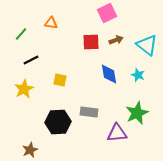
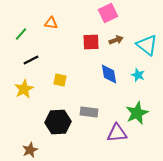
pink square: moved 1 px right
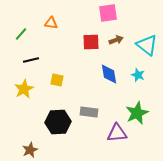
pink square: rotated 18 degrees clockwise
black line: rotated 14 degrees clockwise
yellow square: moved 3 px left
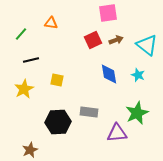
red square: moved 2 px right, 2 px up; rotated 24 degrees counterclockwise
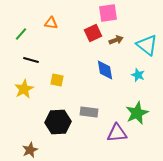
red square: moved 7 px up
black line: rotated 28 degrees clockwise
blue diamond: moved 4 px left, 4 px up
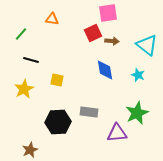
orange triangle: moved 1 px right, 4 px up
brown arrow: moved 4 px left, 1 px down; rotated 24 degrees clockwise
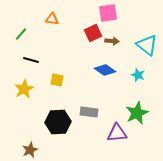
blue diamond: rotated 45 degrees counterclockwise
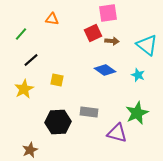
black line: rotated 56 degrees counterclockwise
purple triangle: rotated 20 degrees clockwise
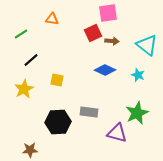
green line: rotated 16 degrees clockwise
blue diamond: rotated 10 degrees counterclockwise
brown star: rotated 21 degrees clockwise
